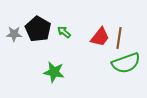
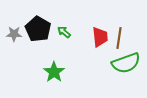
red trapezoid: rotated 45 degrees counterclockwise
green star: rotated 25 degrees clockwise
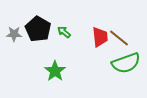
brown line: rotated 60 degrees counterclockwise
green star: moved 1 px right, 1 px up
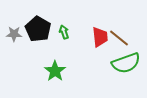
green arrow: rotated 32 degrees clockwise
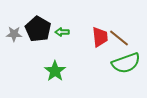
green arrow: moved 2 px left; rotated 72 degrees counterclockwise
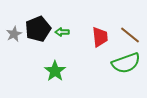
black pentagon: rotated 20 degrees clockwise
gray star: rotated 28 degrees counterclockwise
brown line: moved 11 px right, 3 px up
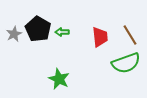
black pentagon: rotated 20 degrees counterclockwise
brown line: rotated 20 degrees clockwise
green star: moved 4 px right, 8 px down; rotated 10 degrees counterclockwise
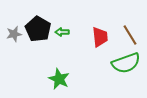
gray star: rotated 14 degrees clockwise
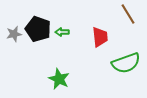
black pentagon: rotated 10 degrees counterclockwise
brown line: moved 2 px left, 21 px up
